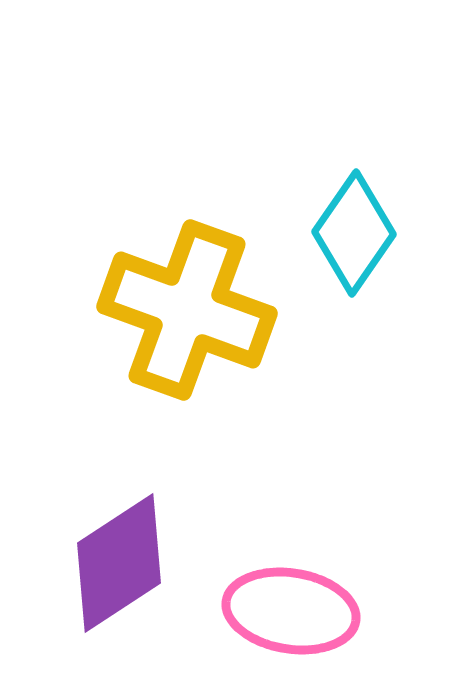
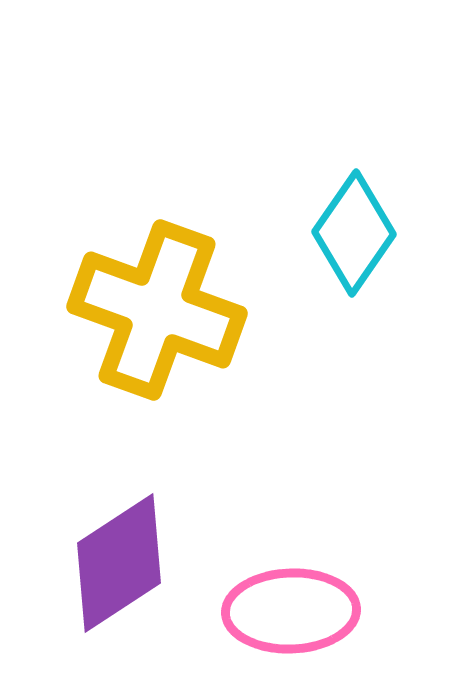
yellow cross: moved 30 px left
pink ellipse: rotated 11 degrees counterclockwise
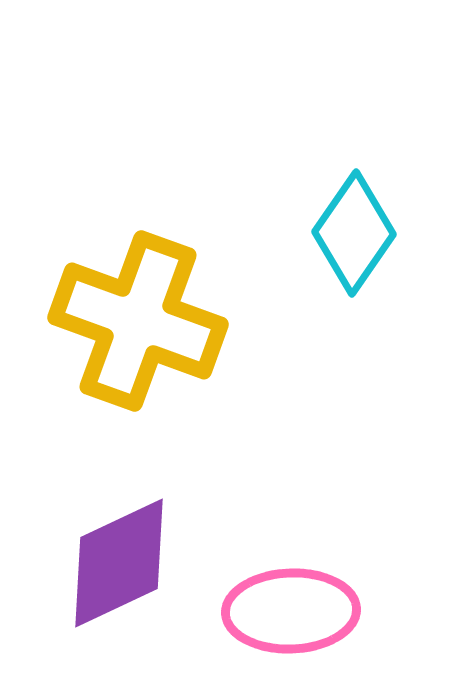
yellow cross: moved 19 px left, 11 px down
purple diamond: rotated 8 degrees clockwise
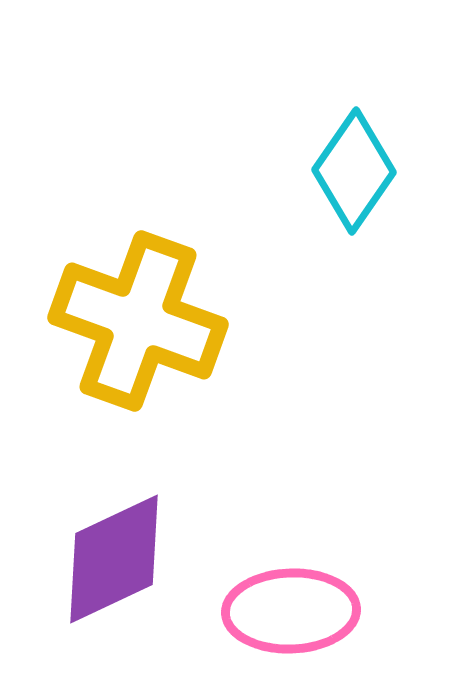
cyan diamond: moved 62 px up
purple diamond: moved 5 px left, 4 px up
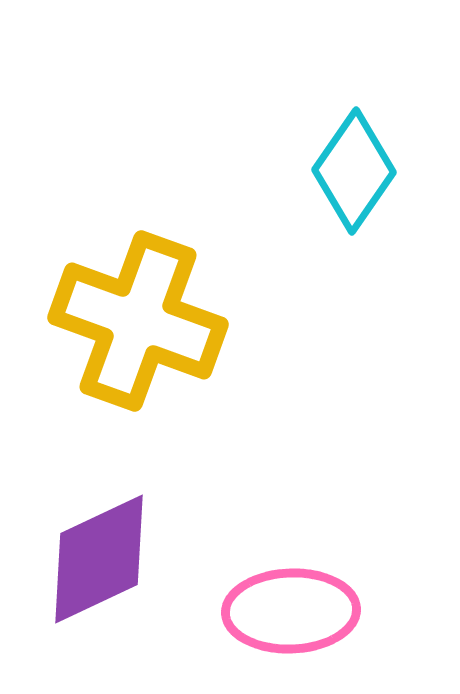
purple diamond: moved 15 px left
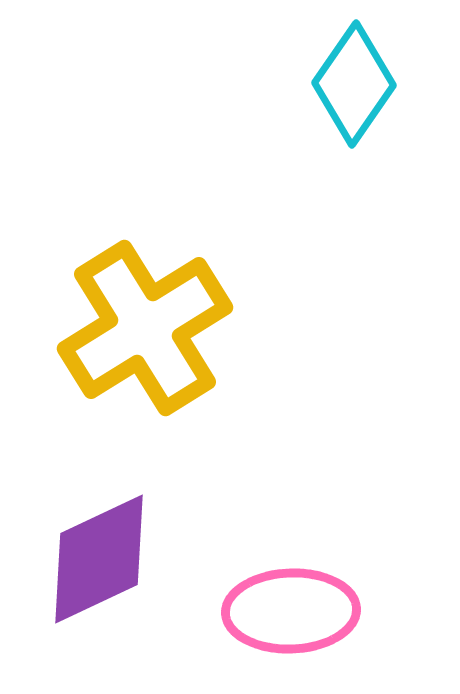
cyan diamond: moved 87 px up
yellow cross: moved 7 px right, 7 px down; rotated 38 degrees clockwise
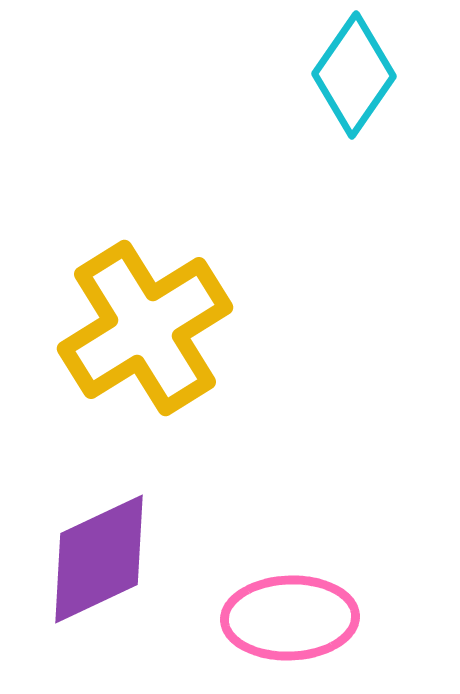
cyan diamond: moved 9 px up
pink ellipse: moved 1 px left, 7 px down
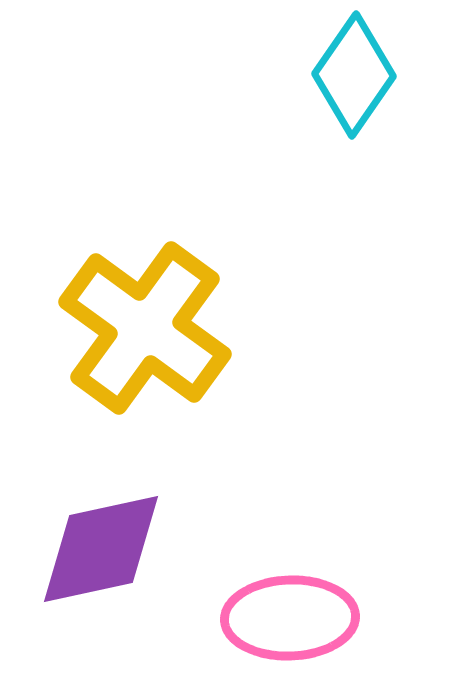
yellow cross: rotated 22 degrees counterclockwise
purple diamond: moved 2 px right, 10 px up; rotated 13 degrees clockwise
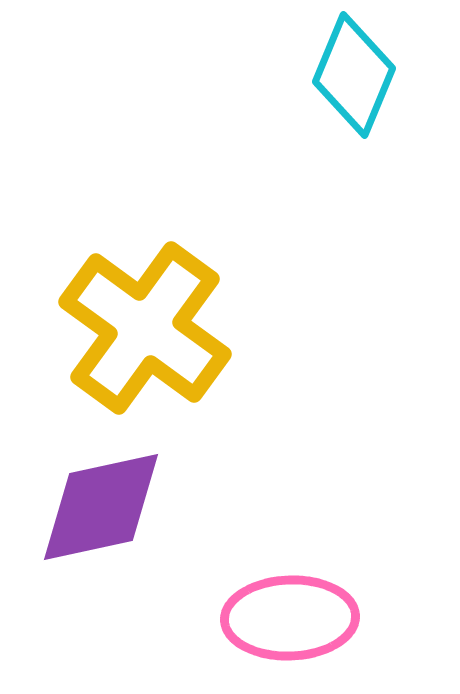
cyan diamond: rotated 12 degrees counterclockwise
purple diamond: moved 42 px up
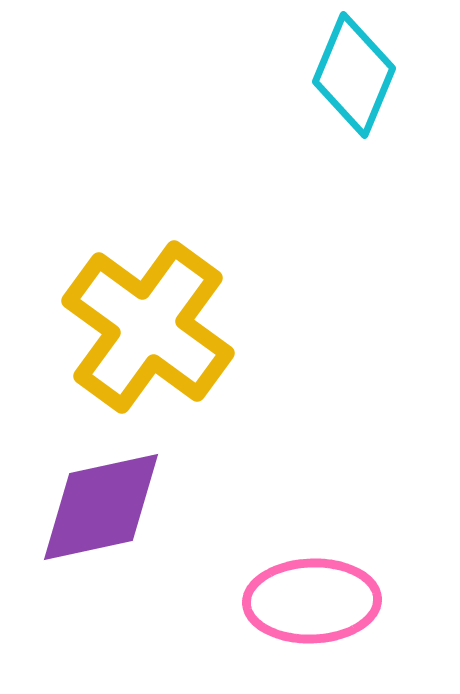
yellow cross: moved 3 px right, 1 px up
pink ellipse: moved 22 px right, 17 px up
